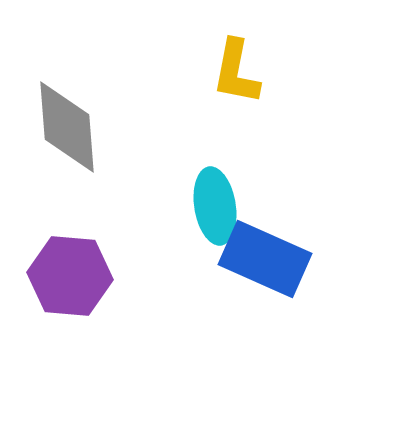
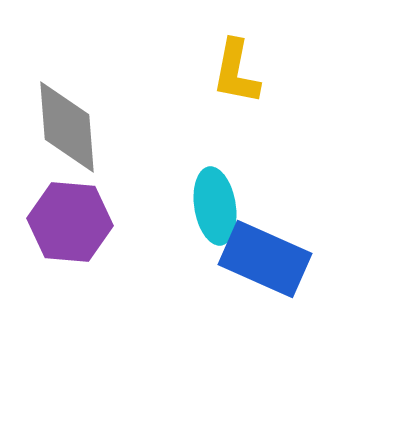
purple hexagon: moved 54 px up
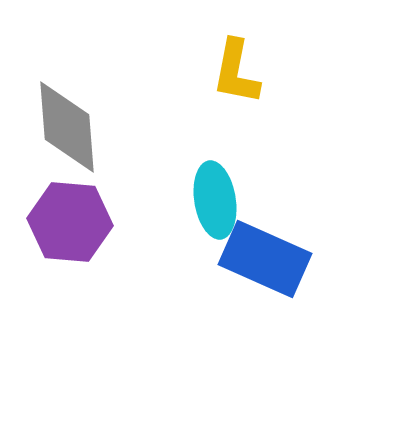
cyan ellipse: moved 6 px up
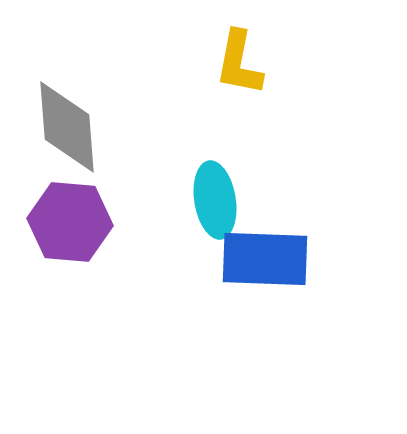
yellow L-shape: moved 3 px right, 9 px up
blue rectangle: rotated 22 degrees counterclockwise
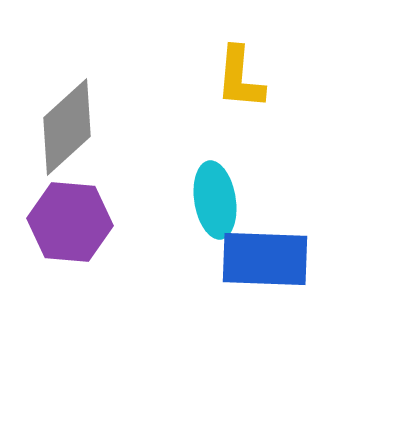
yellow L-shape: moved 1 px right, 15 px down; rotated 6 degrees counterclockwise
gray diamond: rotated 52 degrees clockwise
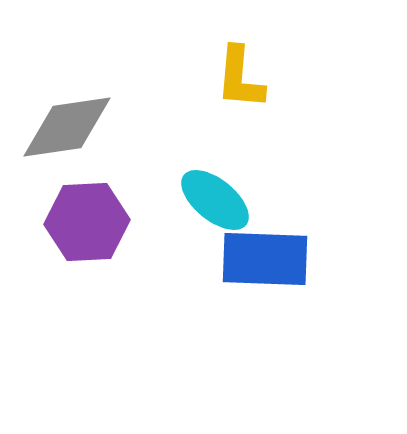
gray diamond: rotated 34 degrees clockwise
cyan ellipse: rotated 42 degrees counterclockwise
purple hexagon: moved 17 px right; rotated 8 degrees counterclockwise
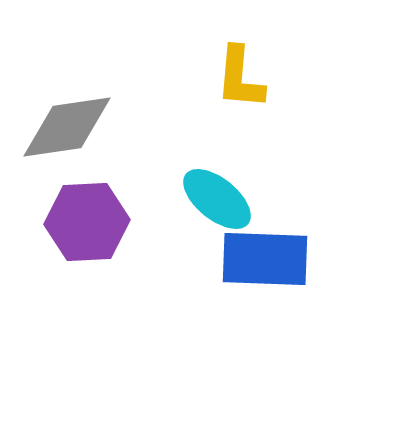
cyan ellipse: moved 2 px right, 1 px up
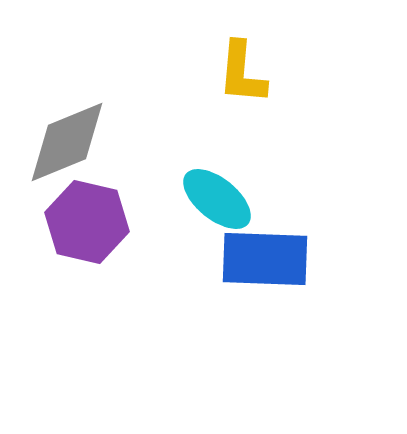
yellow L-shape: moved 2 px right, 5 px up
gray diamond: moved 15 px down; rotated 14 degrees counterclockwise
purple hexagon: rotated 16 degrees clockwise
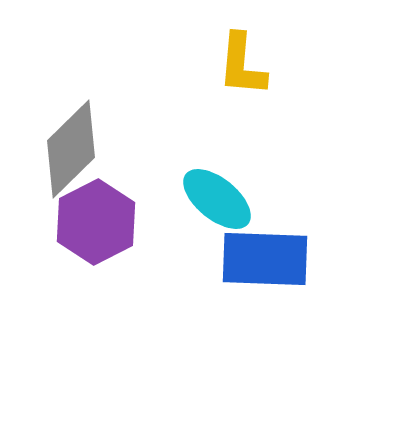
yellow L-shape: moved 8 px up
gray diamond: moved 4 px right, 7 px down; rotated 22 degrees counterclockwise
purple hexagon: moved 9 px right; rotated 20 degrees clockwise
